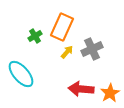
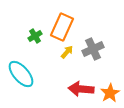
gray cross: moved 1 px right
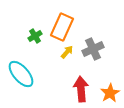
red arrow: rotated 80 degrees clockwise
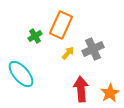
orange rectangle: moved 1 px left, 2 px up
yellow arrow: moved 1 px right, 1 px down
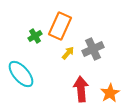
orange rectangle: moved 1 px left, 1 px down
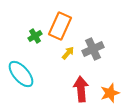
orange star: rotated 12 degrees clockwise
